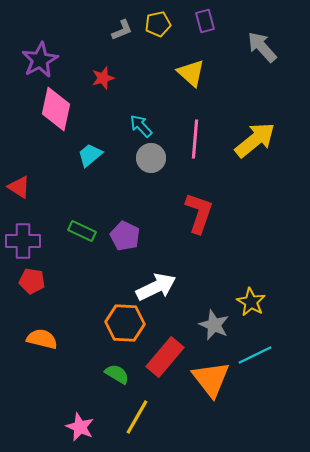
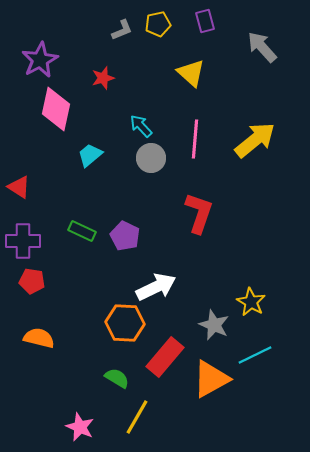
orange semicircle: moved 3 px left, 1 px up
green semicircle: moved 4 px down
orange triangle: rotated 39 degrees clockwise
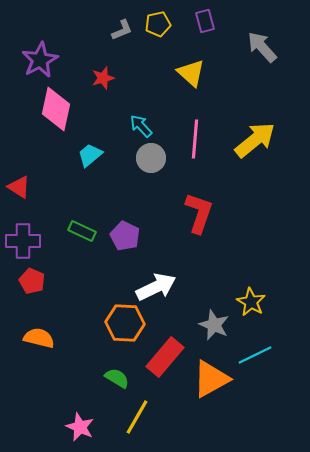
red pentagon: rotated 15 degrees clockwise
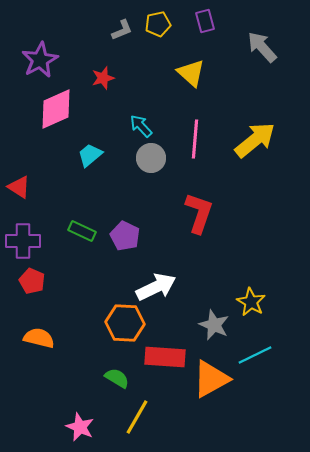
pink diamond: rotated 54 degrees clockwise
red rectangle: rotated 54 degrees clockwise
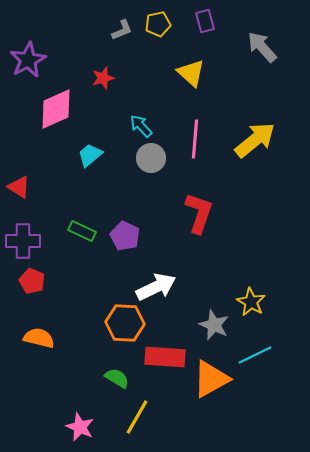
purple star: moved 12 px left
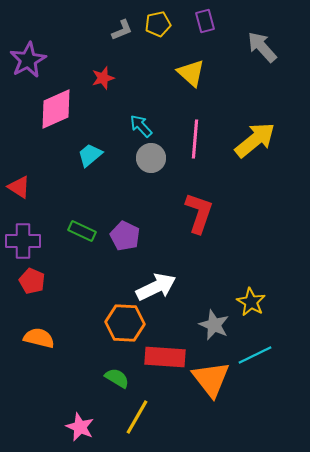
orange triangle: rotated 39 degrees counterclockwise
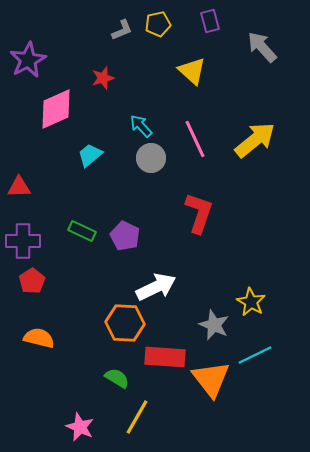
purple rectangle: moved 5 px right
yellow triangle: moved 1 px right, 2 px up
pink line: rotated 30 degrees counterclockwise
red triangle: rotated 35 degrees counterclockwise
red pentagon: rotated 15 degrees clockwise
